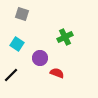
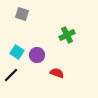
green cross: moved 2 px right, 2 px up
cyan square: moved 8 px down
purple circle: moved 3 px left, 3 px up
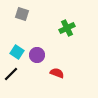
green cross: moved 7 px up
black line: moved 1 px up
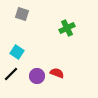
purple circle: moved 21 px down
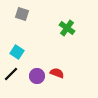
green cross: rotated 28 degrees counterclockwise
